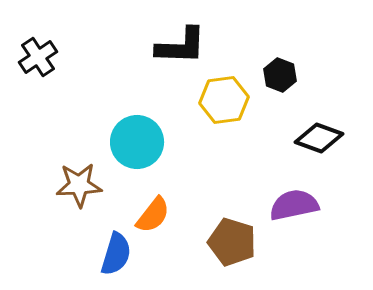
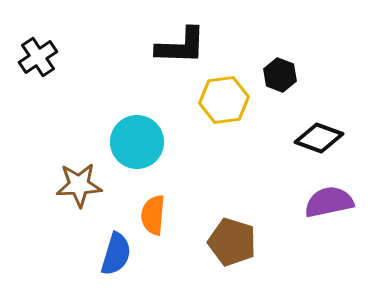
purple semicircle: moved 35 px right, 3 px up
orange semicircle: rotated 147 degrees clockwise
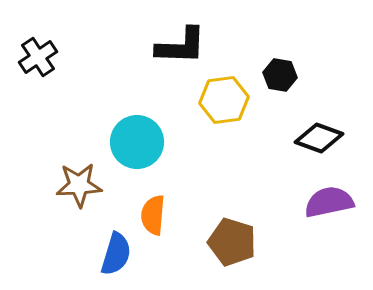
black hexagon: rotated 12 degrees counterclockwise
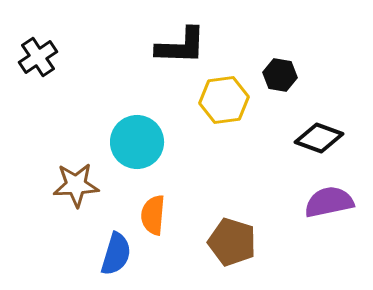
brown star: moved 3 px left
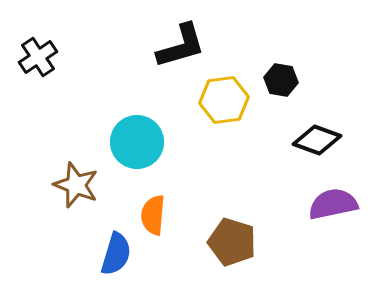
black L-shape: rotated 18 degrees counterclockwise
black hexagon: moved 1 px right, 5 px down
black diamond: moved 2 px left, 2 px down
brown star: rotated 24 degrees clockwise
purple semicircle: moved 4 px right, 2 px down
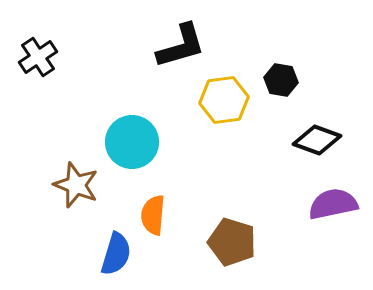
cyan circle: moved 5 px left
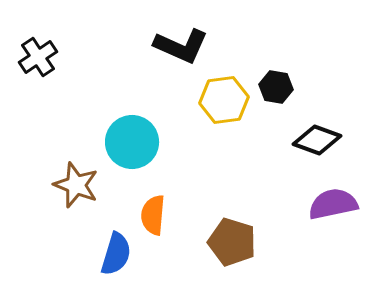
black L-shape: rotated 40 degrees clockwise
black hexagon: moved 5 px left, 7 px down
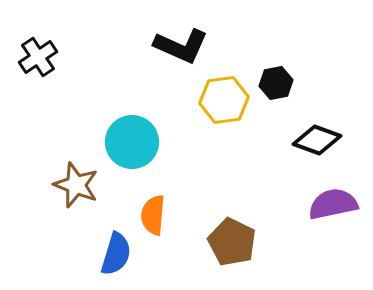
black hexagon: moved 4 px up; rotated 20 degrees counterclockwise
brown pentagon: rotated 9 degrees clockwise
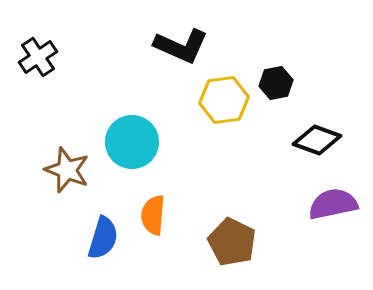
brown star: moved 9 px left, 15 px up
blue semicircle: moved 13 px left, 16 px up
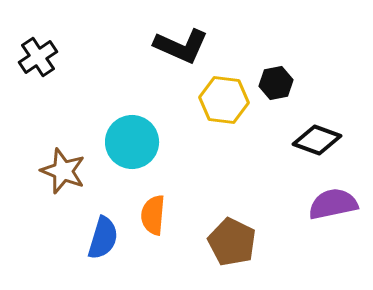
yellow hexagon: rotated 15 degrees clockwise
brown star: moved 4 px left, 1 px down
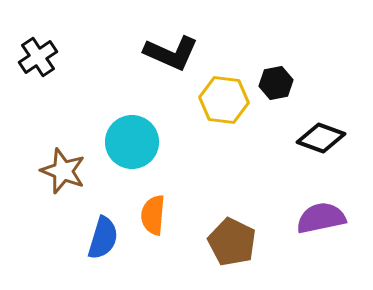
black L-shape: moved 10 px left, 7 px down
black diamond: moved 4 px right, 2 px up
purple semicircle: moved 12 px left, 14 px down
